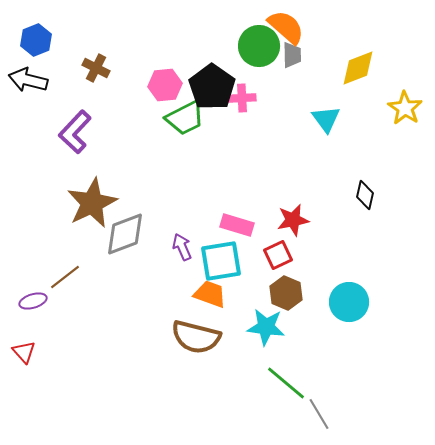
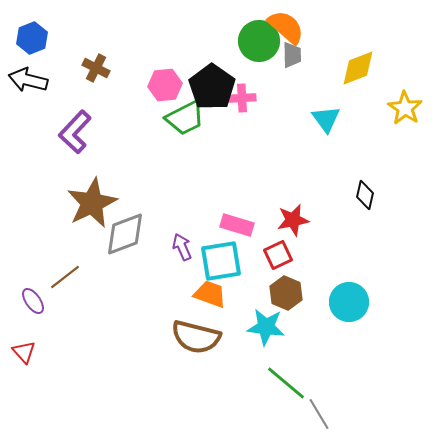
blue hexagon: moved 4 px left, 2 px up
green circle: moved 5 px up
purple ellipse: rotated 72 degrees clockwise
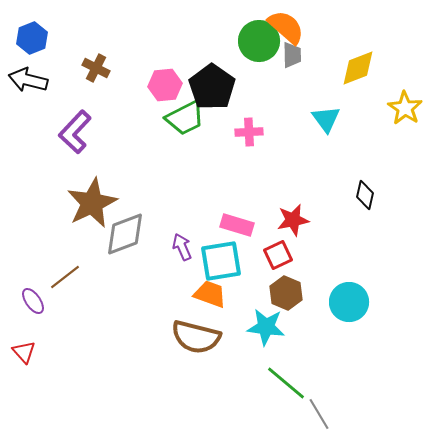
pink cross: moved 7 px right, 34 px down
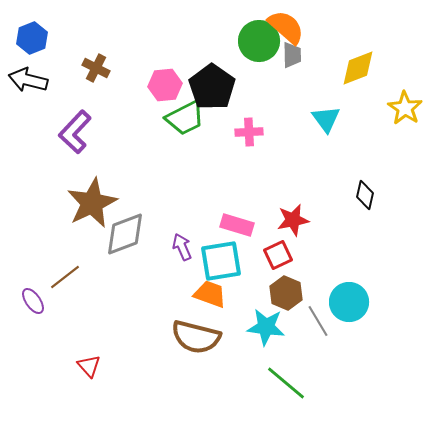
red triangle: moved 65 px right, 14 px down
gray line: moved 1 px left, 93 px up
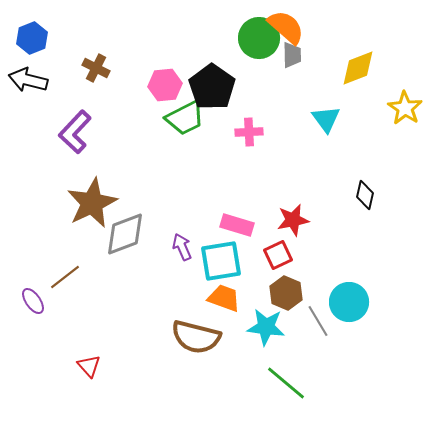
green circle: moved 3 px up
orange trapezoid: moved 14 px right, 4 px down
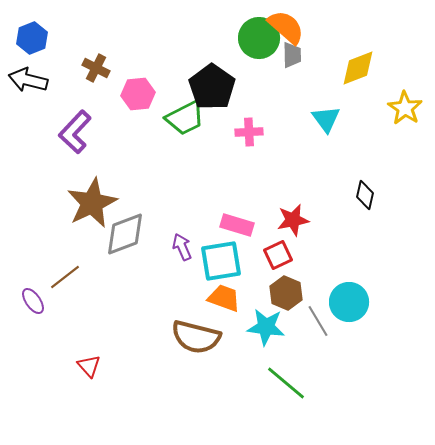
pink hexagon: moved 27 px left, 9 px down
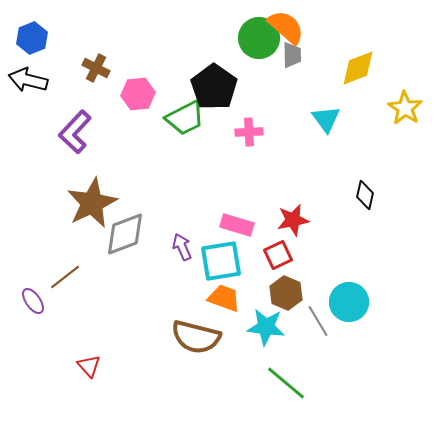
black pentagon: moved 2 px right
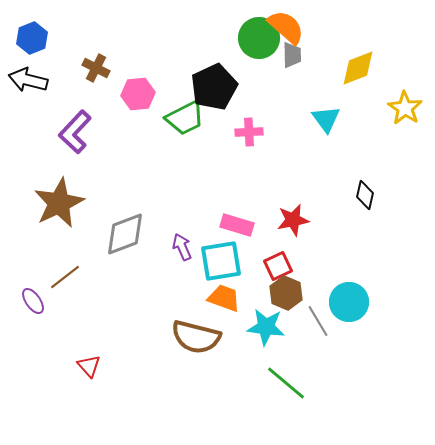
black pentagon: rotated 12 degrees clockwise
brown star: moved 33 px left
red square: moved 11 px down
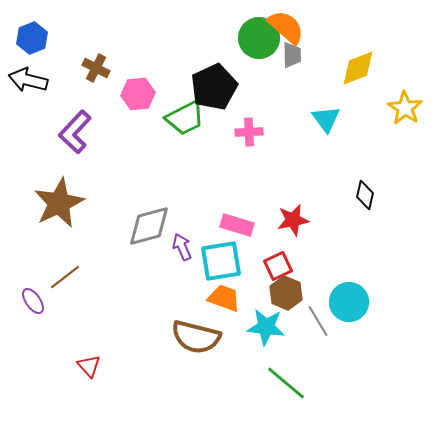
gray diamond: moved 24 px right, 8 px up; rotated 6 degrees clockwise
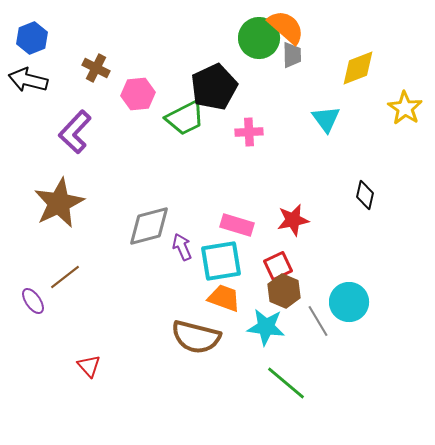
brown hexagon: moved 2 px left, 2 px up
